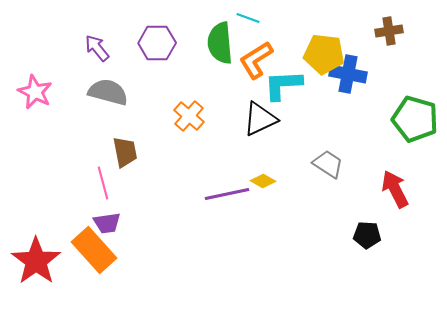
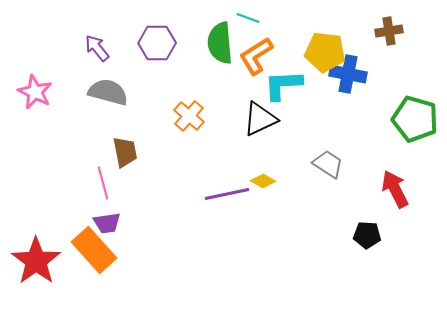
yellow pentagon: moved 1 px right, 2 px up
orange L-shape: moved 4 px up
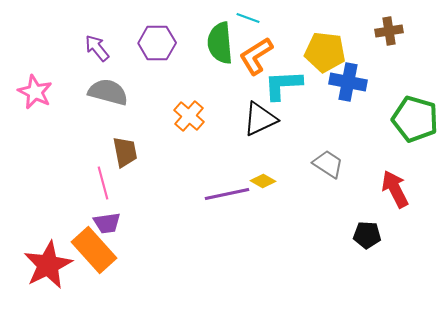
blue cross: moved 8 px down
red star: moved 12 px right, 4 px down; rotated 9 degrees clockwise
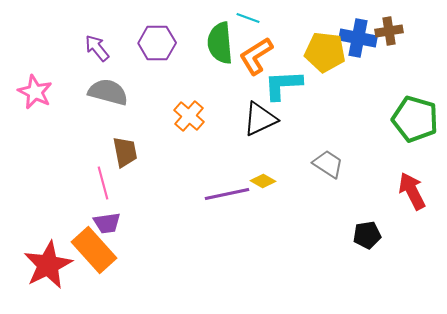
blue cross: moved 10 px right, 44 px up
red arrow: moved 17 px right, 2 px down
black pentagon: rotated 12 degrees counterclockwise
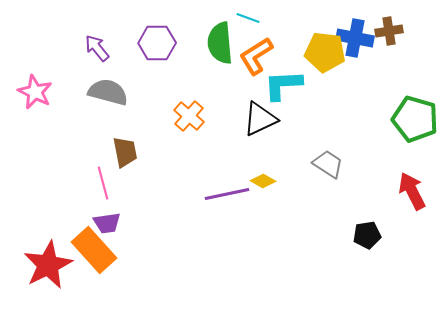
blue cross: moved 3 px left
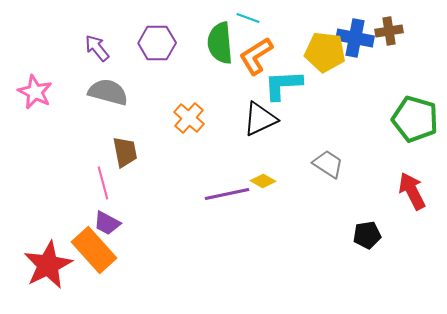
orange cross: moved 2 px down
purple trapezoid: rotated 36 degrees clockwise
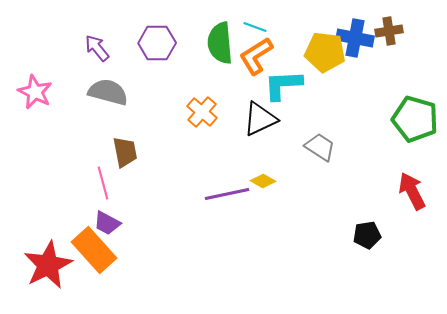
cyan line: moved 7 px right, 9 px down
orange cross: moved 13 px right, 6 px up
gray trapezoid: moved 8 px left, 17 px up
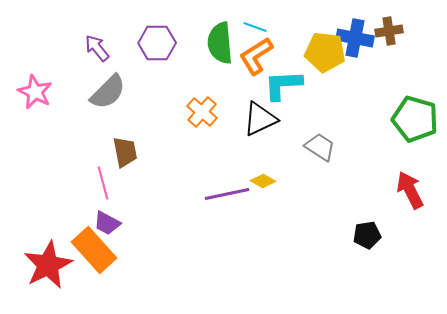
gray semicircle: rotated 120 degrees clockwise
red arrow: moved 2 px left, 1 px up
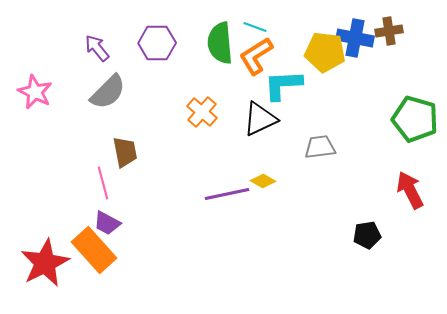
gray trapezoid: rotated 40 degrees counterclockwise
red star: moved 3 px left, 2 px up
